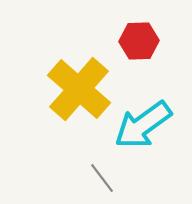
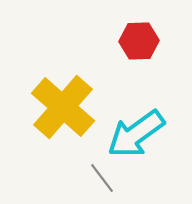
yellow cross: moved 16 px left, 18 px down
cyan arrow: moved 7 px left, 9 px down
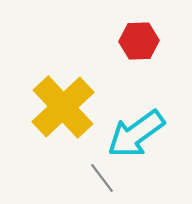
yellow cross: rotated 6 degrees clockwise
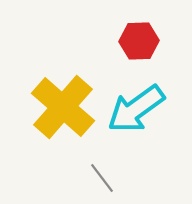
yellow cross: rotated 6 degrees counterclockwise
cyan arrow: moved 25 px up
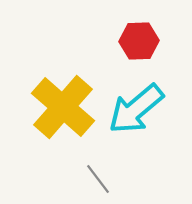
cyan arrow: rotated 4 degrees counterclockwise
gray line: moved 4 px left, 1 px down
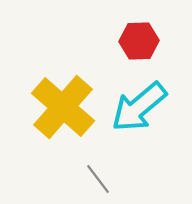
cyan arrow: moved 3 px right, 2 px up
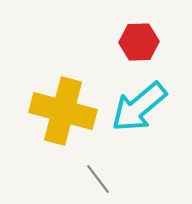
red hexagon: moved 1 px down
yellow cross: moved 4 px down; rotated 26 degrees counterclockwise
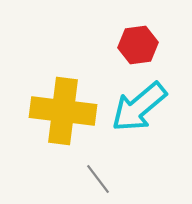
red hexagon: moved 1 px left, 3 px down; rotated 6 degrees counterclockwise
yellow cross: rotated 8 degrees counterclockwise
